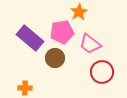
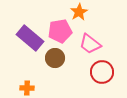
pink pentagon: moved 2 px left, 1 px up
orange cross: moved 2 px right
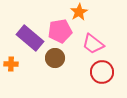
pink trapezoid: moved 3 px right
orange cross: moved 16 px left, 24 px up
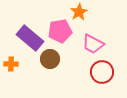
pink trapezoid: rotated 10 degrees counterclockwise
brown circle: moved 5 px left, 1 px down
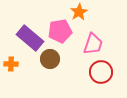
pink trapezoid: rotated 100 degrees counterclockwise
red circle: moved 1 px left
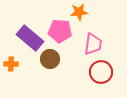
orange star: rotated 24 degrees clockwise
pink pentagon: rotated 15 degrees clockwise
pink trapezoid: rotated 10 degrees counterclockwise
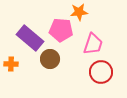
pink pentagon: moved 1 px right, 1 px up
pink trapezoid: rotated 10 degrees clockwise
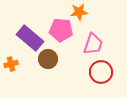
brown circle: moved 2 px left
orange cross: rotated 16 degrees counterclockwise
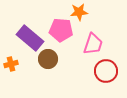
red circle: moved 5 px right, 1 px up
